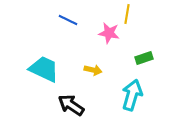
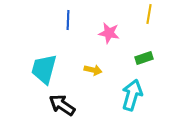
yellow line: moved 22 px right
blue line: rotated 66 degrees clockwise
cyan trapezoid: rotated 100 degrees counterclockwise
black arrow: moved 9 px left
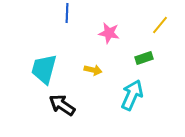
yellow line: moved 11 px right, 11 px down; rotated 30 degrees clockwise
blue line: moved 1 px left, 7 px up
cyan arrow: rotated 8 degrees clockwise
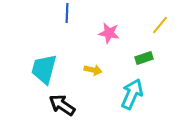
cyan arrow: moved 1 px up
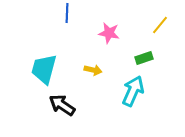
cyan arrow: moved 1 px right, 3 px up
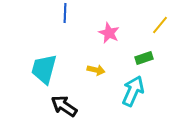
blue line: moved 2 px left
pink star: rotated 15 degrees clockwise
yellow arrow: moved 3 px right
black arrow: moved 2 px right, 1 px down
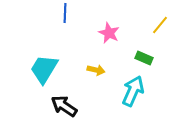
green rectangle: rotated 42 degrees clockwise
cyan trapezoid: rotated 16 degrees clockwise
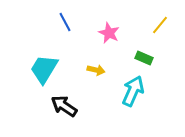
blue line: moved 9 px down; rotated 30 degrees counterclockwise
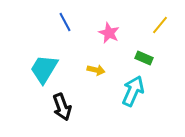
black arrow: moved 2 px left, 1 px down; rotated 144 degrees counterclockwise
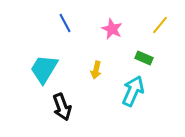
blue line: moved 1 px down
pink star: moved 3 px right, 4 px up
yellow arrow: rotated 90 degrees clockwise
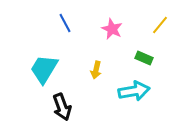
cyan arrow: moved 1 px right; rotated 56 degrees clockwise
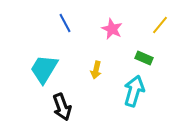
cyan arrow: rotated 64 degrees counterclockwise
